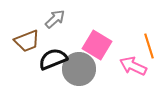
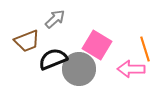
orange line: moved 4 px left, 3 px down
pink arrow: moved 2 px left, 3 px down; rotated 24 degrees counterclockwise
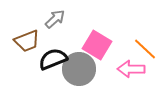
orange line: rotated 30 degrees counterclockwise
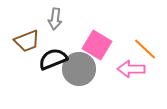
gray arrow: rotated 140 degrees clockwise
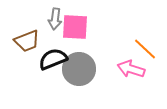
pink square: moved 22 px left, 18 px up; rotated 28 degrees counterclockwise
pink arrow: rotated 16 degrees clockwise
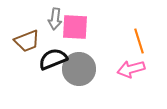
orange line: moved 6 px left, 8 px up; rotated 30 degrees clockwise
pink arrow: rotated 32 degrees counterclockwise
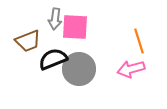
brown trapezoid: moved 1 px right
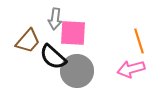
pink square: moved 2 px left, 6 px down
brown trapezoid: rotated 28 degrees counterclockwise
black semicircle: moved 2 px up; rotated 116 degrees counterclockwise
gray circle: moved 2 px left, 2 px down
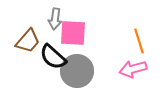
pink arrow: moved 2 px right
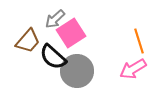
gray arrow: rotated 40 degrees clockwise
pink square: moved 2 px left; rotated 36 degrees counterclockwise
pink arrow: rotated 16 degrees counterclockwise
